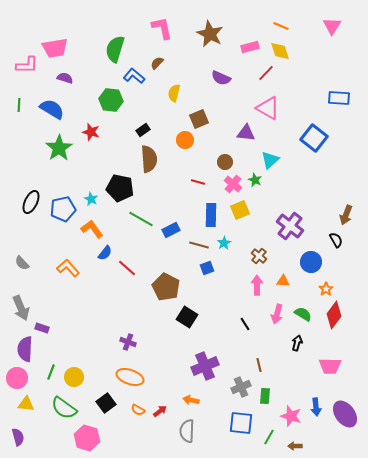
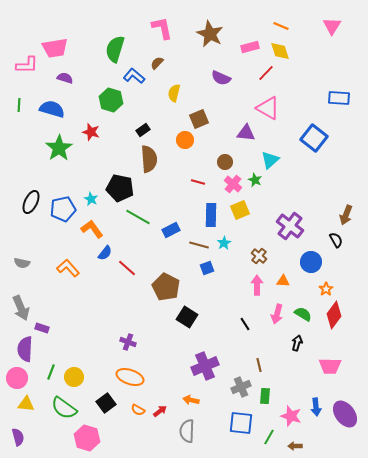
green hexagon at (111, 100): rotated 10 degrees clockwise
blue semicircle at (52, 109): rotated 15 degrees counterclockwise
green line at (141, 219): moved 3 px left, 2 px up
gray semicircle at (22, 263): rotated 35 degrees counterclockwise
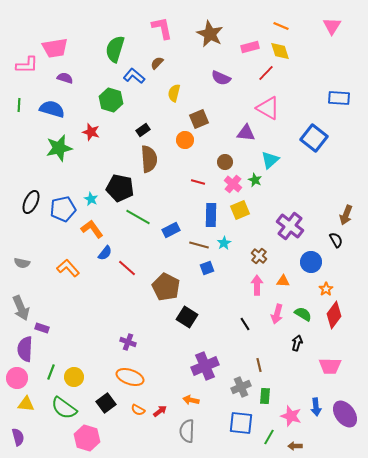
green star at (59, 148): rotated 20 degrees clockwise
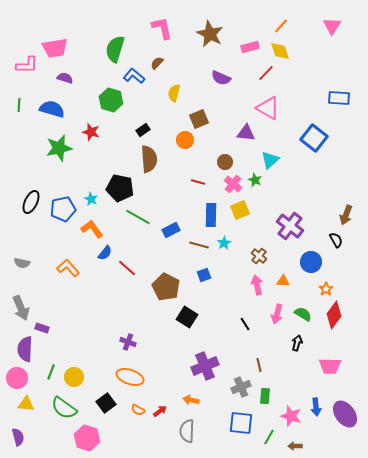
orange line at (281, 26): rotated 70 degrees counterclockwise
blue square at (207, 268): moved 3 px left, 7 px down
pink arrow at (257, 285): rotated 12 degrees counterclockwise
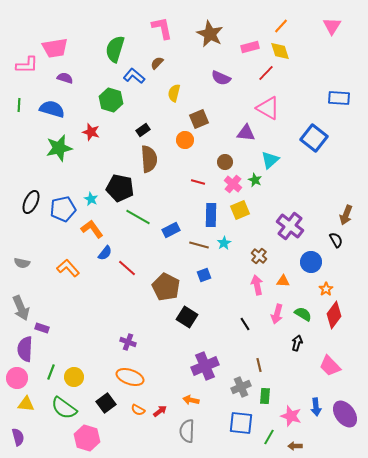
pink trapezoid at (330, 366): rotated 45 degrees clockwise
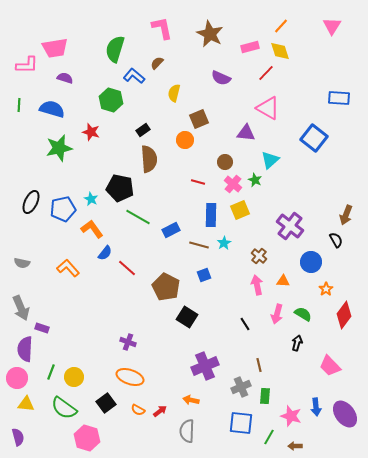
red diamond at (334, 315): moved 10 px right
